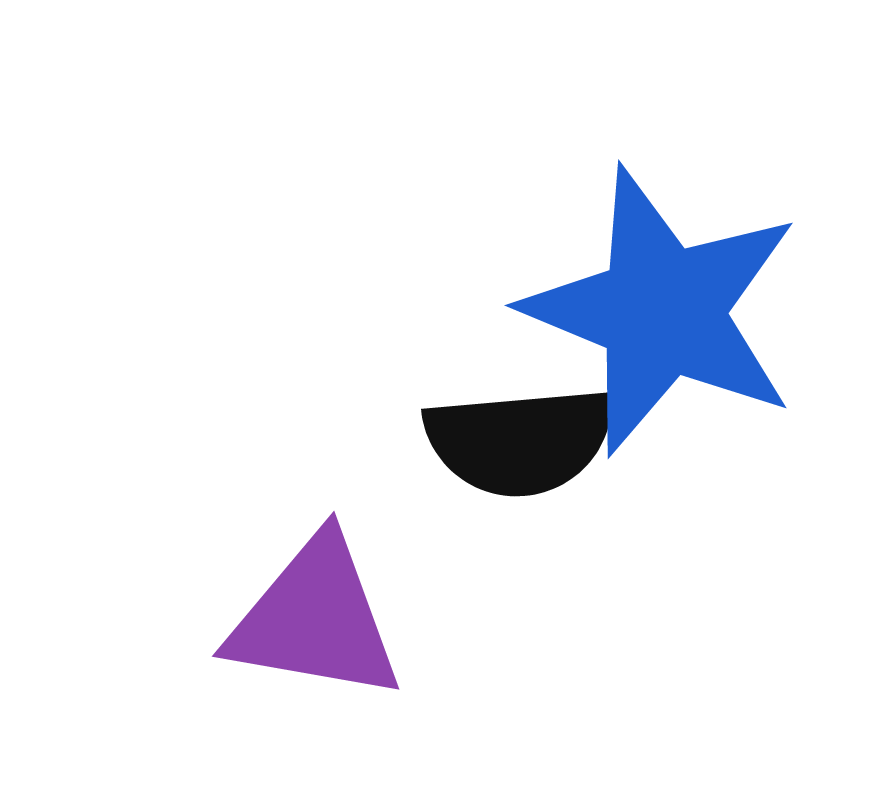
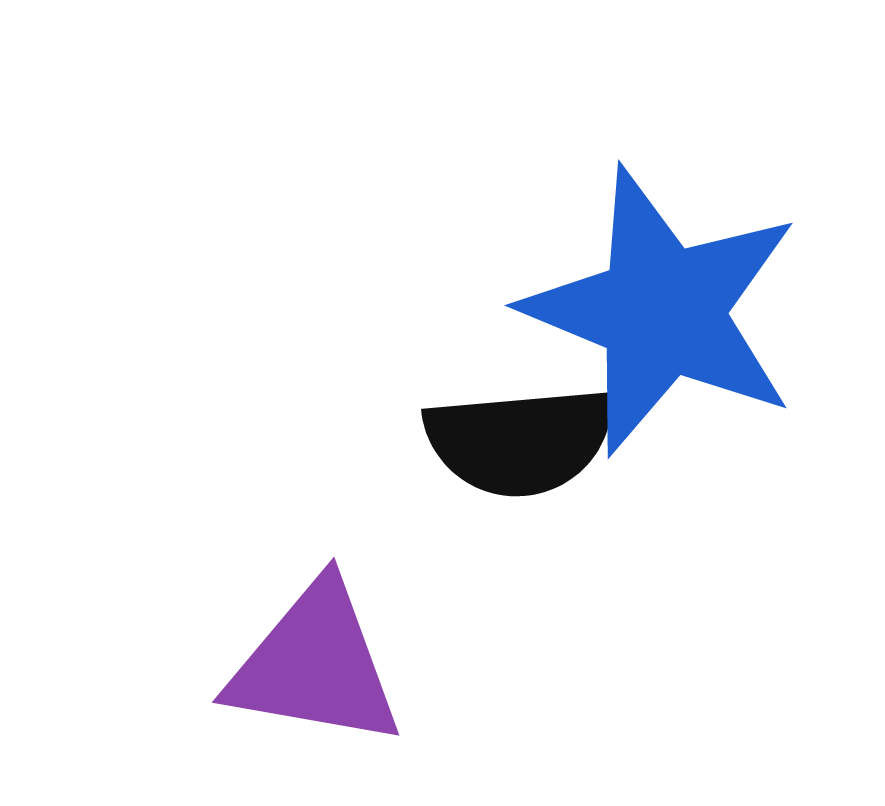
purple triangle: moved 46 px down
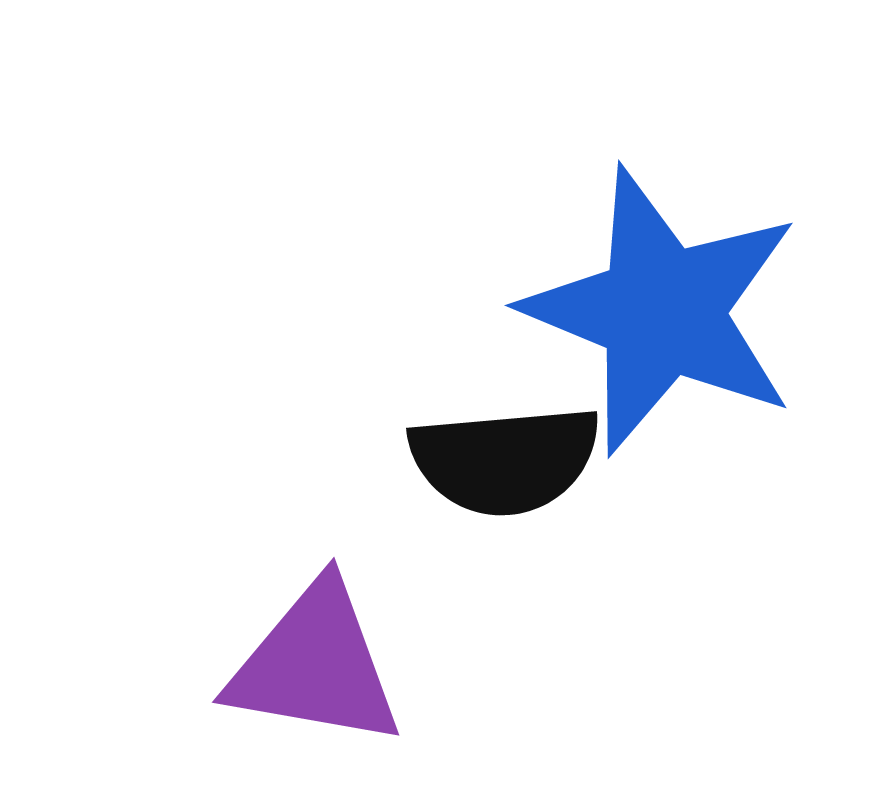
black semicircle: moved 15 px left, 19 px down
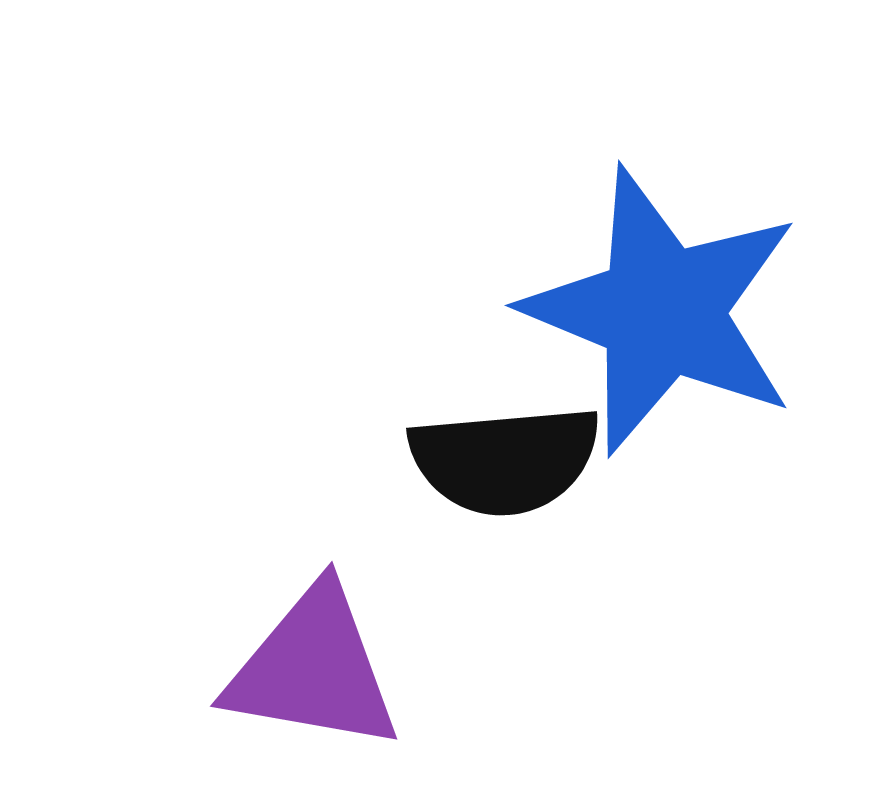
purple triangle: moved 2 px left, 4 px down
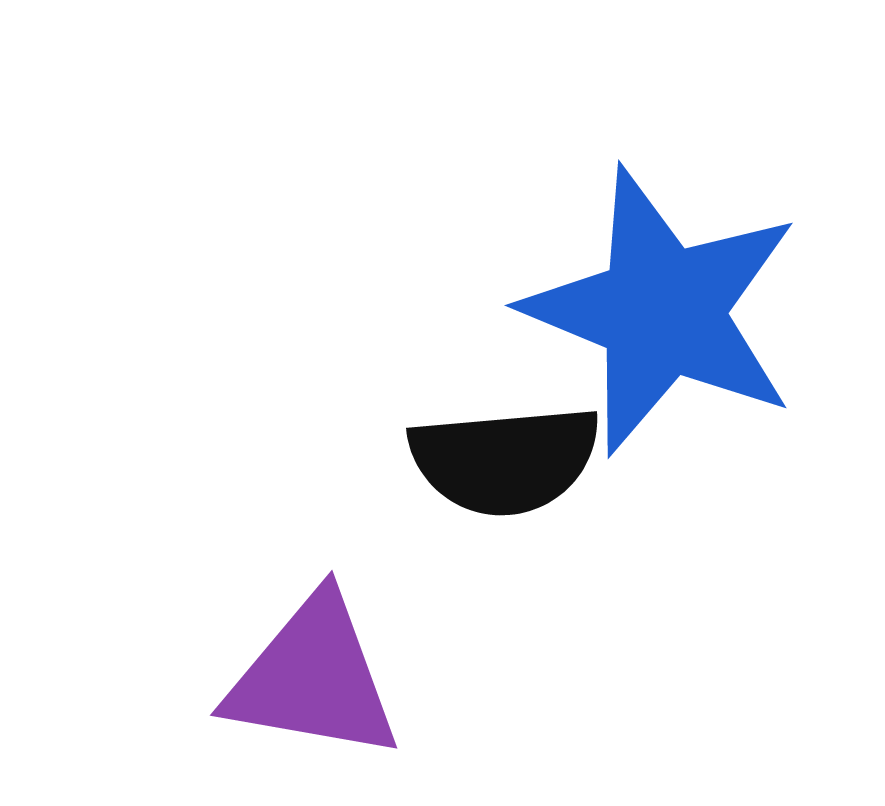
purple triangle: moved 9 px down
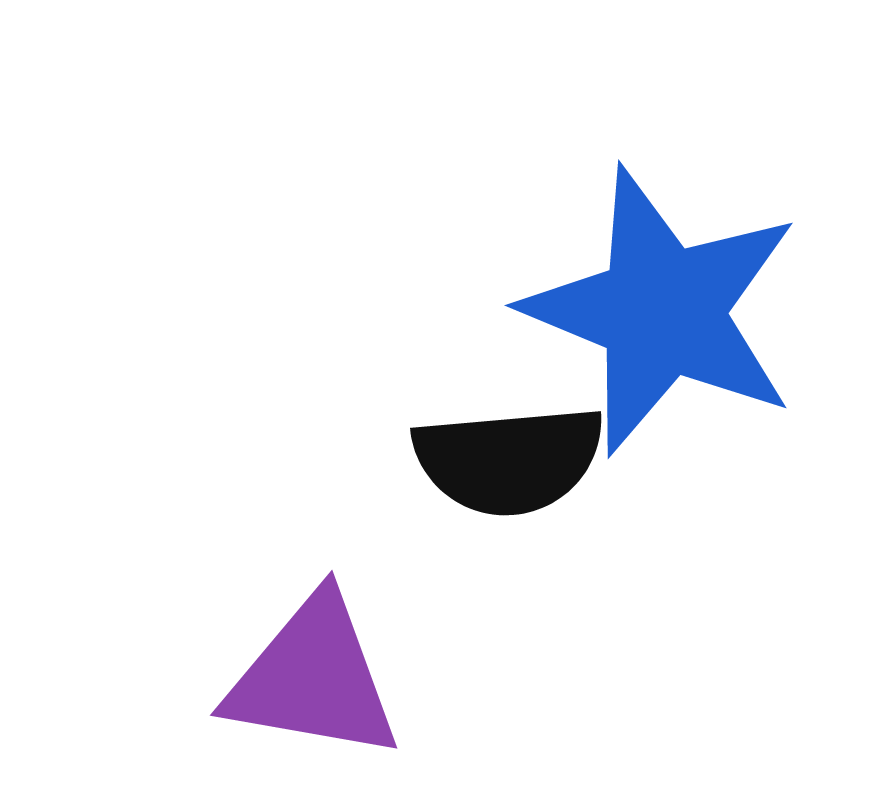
black semicircle: moved 4 px right
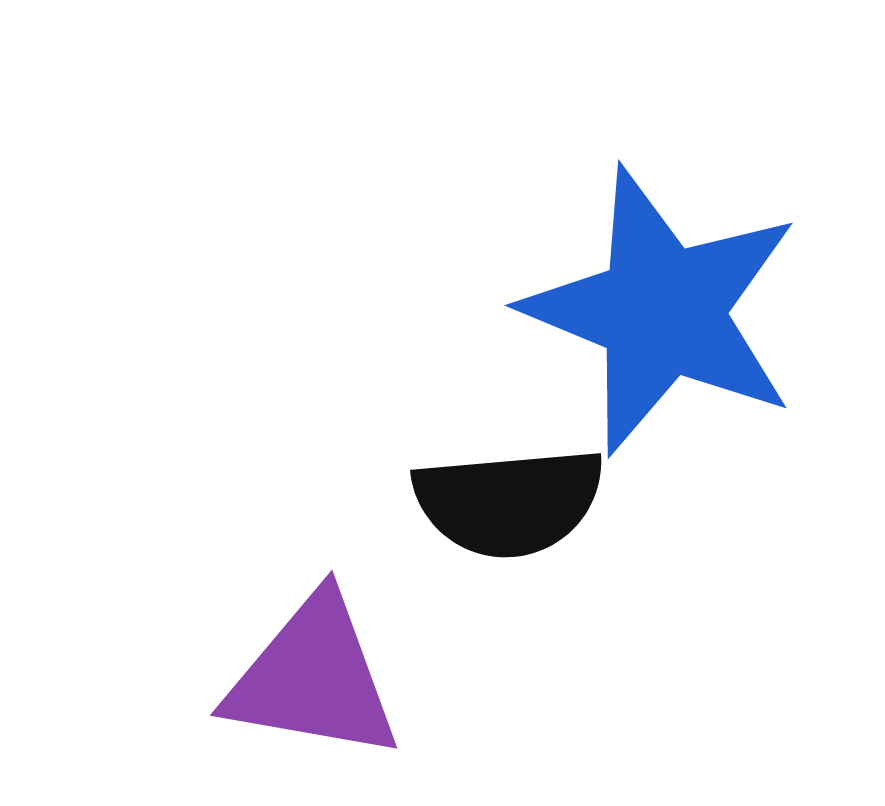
black semicircle: moved 42 px down
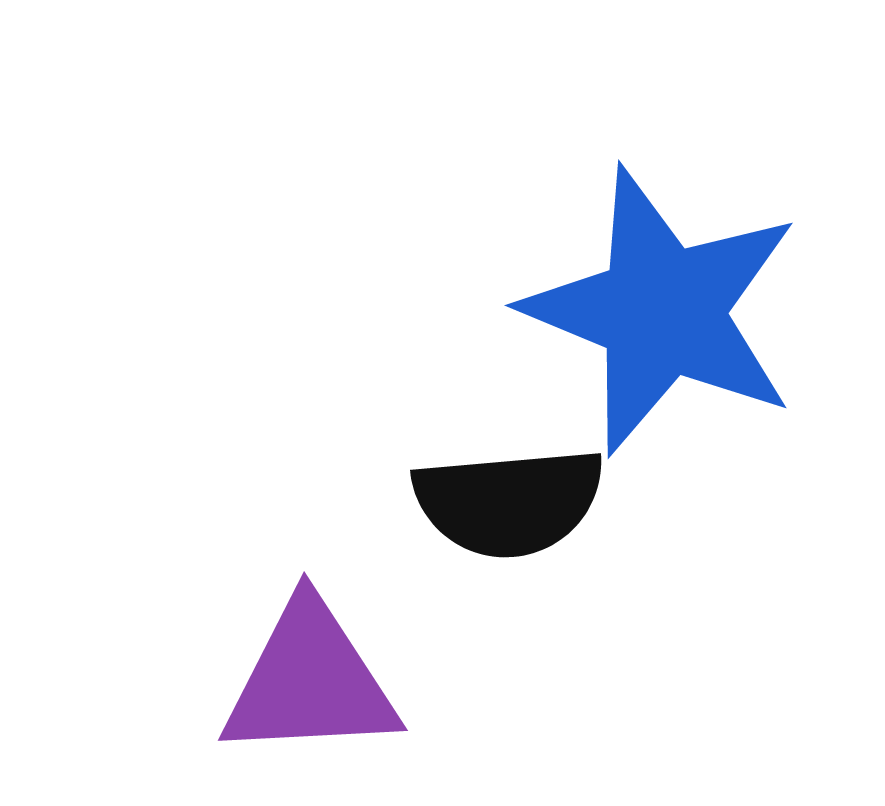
purple triangle: moved 3 px left, 3 px down; rotated 13 degrees counterclockwise
